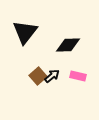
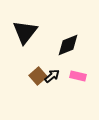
black diamond: rotated 20 degrees counterclockwise
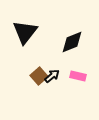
black diamond: moved 4 px right, 3 px up
brown square: moved 1 px right
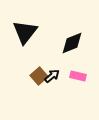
black diamond: moved 1 px down
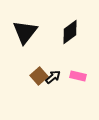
black diamond: moved 2 px left, 11 px up; rotated 15 degrees counterclockwise
black arrow: moved 1 px right, 1 px down
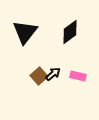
black arrow: moved 3 px up
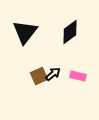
brown square: rotated 18 degrees clockwise
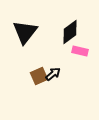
pink rectangle: moved 2 px right, 25 px up
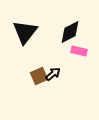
black diamond: rotated 10 degrees clockwise
pink rectangle: moved 1 px left
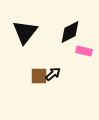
pink rectangle: moved 5 px right
brown square: rotated 24 degrees clockwise
